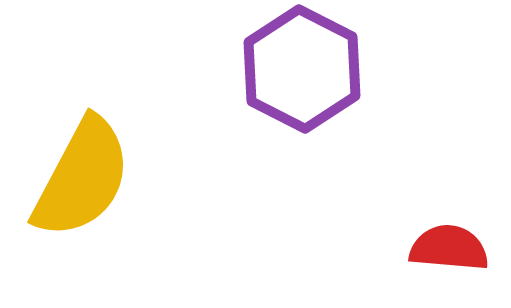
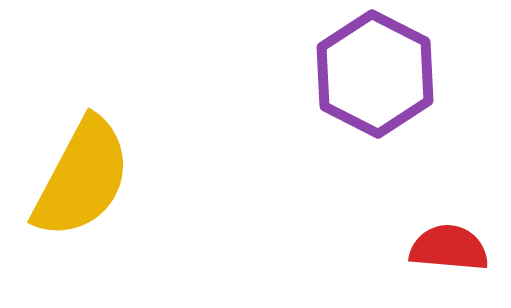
purple hexagon: moved 73 px right, 5 px down
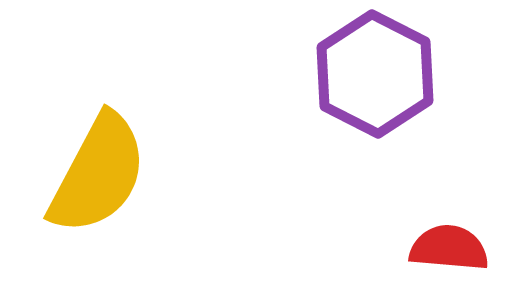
yellow semicircle: moved 16 px right, 4 px up
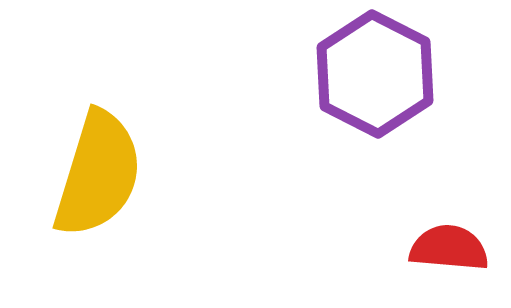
yellow semicircle: rotated 11 degrees counterclockwise
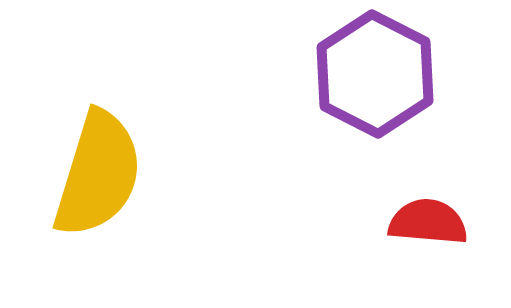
red semicircle: moved 21 px left, 26 px up
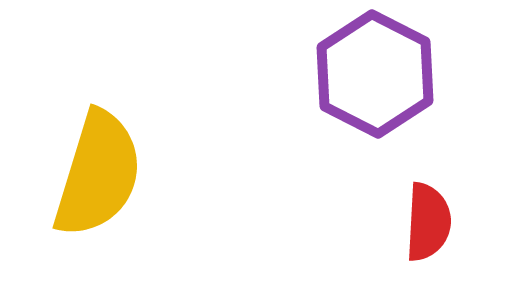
red semicircle: rotated 88 degrees clockwise
